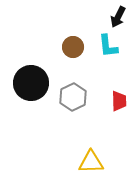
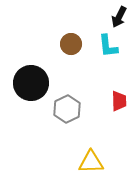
black arrow: moved 1 px right
brown circle: moved 2 px left, 3 px up
gray hexagon: moved 6 px left, 12 px down
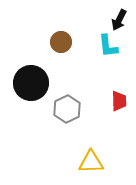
black arrow: moved 3 px down
brown circle: moved 10 px left, 2 px up
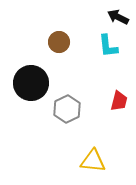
black arrow: moved 1 px left, 3 px up; rotated 90 degrees clockwise
brown circle: moved 2 px left
red trapezoid: rotated 15 degrees clockwise
yellow triangle: moved 2 px right, 1 px up; rotated 8 degrees clockwise
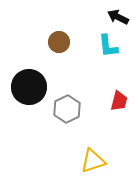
black circle: moved 2 px left, 4 px down
yellow triangle: rotated 24 degrees counterclockwise
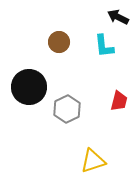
cyan L-shape: moved 4 px left
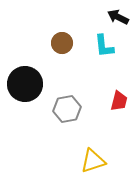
brown circle: moved 3 px right, 1 px down
black circle: moved 4 px left, 3 px up
gray hexagon: rotated 16 degrees clockwise
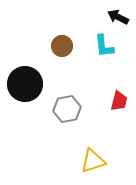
brown circle: moved 3 px down
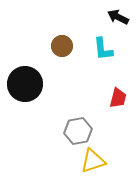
cyan L-shape: moved 1 px left, 3 px down
red trapezoid: moved 1 px left, 3 px up
gray hexagon: moved 11 px right, 22 px down
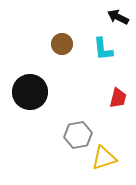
brown circle: moved 2 px up
black circle: moved 5 px right, 8 px down
gray hexagon: moved 4 px down
yellow triangle: moved 11 px right, 3 px up
